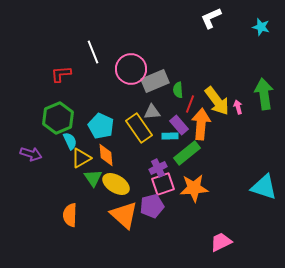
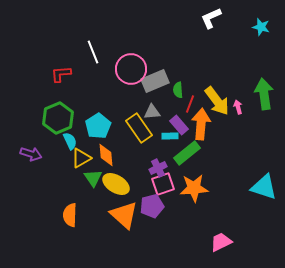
cyan pentagon: moved 3 px left; rotated 15 degrees clockwise
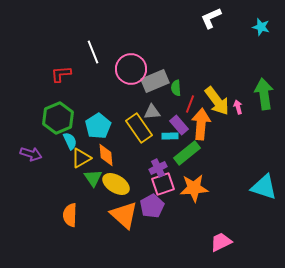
green semicircle: moved 2 px left, 2 px up
purple pentagon: rotated 15 degrees counterclockwise
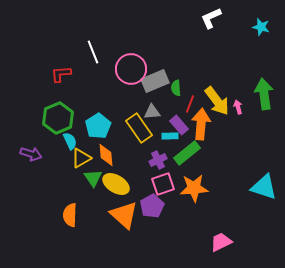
purple cross: moved 8 px up
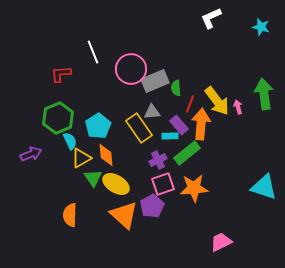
purple arrow: rotated 40 degrees counterclockwise
